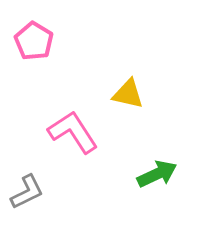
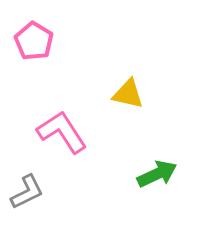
pink L-shape: moved 11 px left
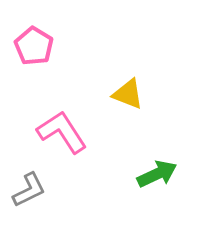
pink pentagon: moved 5 px down
yellow triangle: rotated 8 degrees clockwise
gray L-shape: moved 2 px right, 2 px up
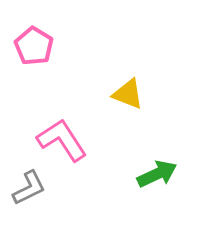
pink L-shape: moved 8 px down
gray L-shape: moved 2 px up
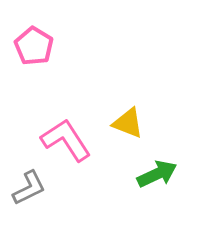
yellow triangle: moved 29 px down
pink L-shape: moved 4 px right
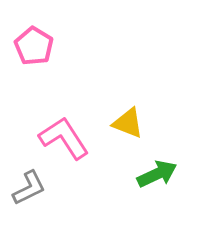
pink L-shape: moved 2 px left, 2 px up
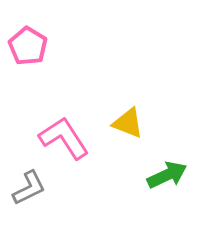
pink pentagon: moved 6 px left
green arrow: moved 10 px right, 1 px down
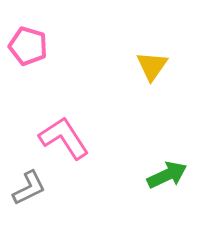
pink pentagon: rotated 15 degrees counterclockwise
yellow triangle: moved 24 px right, 57 px up; rotated 44 degrees clockwise
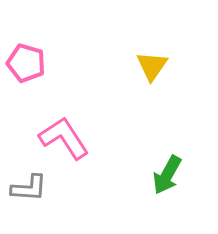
pink pentagon: moved 2 px left, 17 px down
green arrow: rotated 144 degrees clockwise
gray L-shape: rotated 30 degrees clockwise
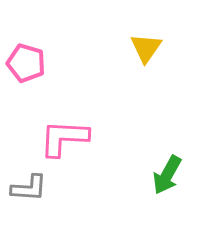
yellow triangle: moved 6 px left, 18 px up
pink L-shape: rotated 54 degrees counterclockwise
